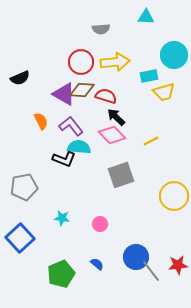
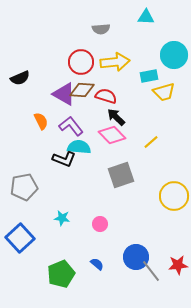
yellow line: moved 1 px down; rotated 14 degrees counterclockwise
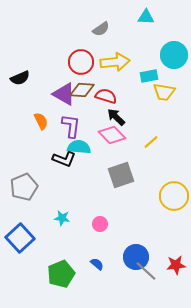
gray semicircle: rotated 30 degrees counterclockwise
yellow trapezoid: rotated 25 degrees clockwise
purple L-shape: rotated 45 degrees clockwise
gray pentagon: rotated 12 degrees counterclockwise
red star: moved 2 px left
gray line: moved 5 px left; rotated 10 degrees counterclockwise
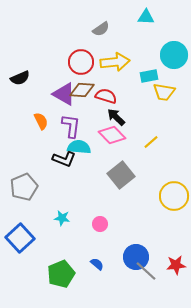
gray square: rotated 20 degrees counterclockwise
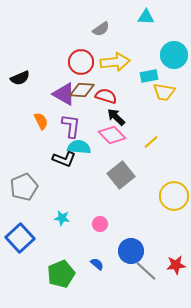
blue circle: moved 5 px left, 6 px up
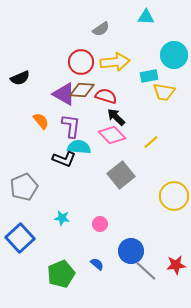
orange semicircle: rotated 12 degrees counterclockwise
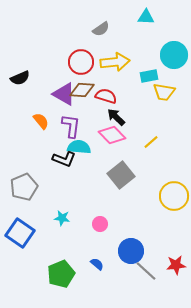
blue square: moved 5 px up; rotated 12 degrees counterclockwise
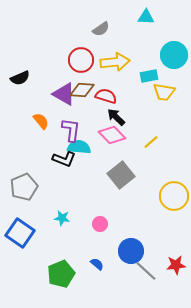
red circle: moved 2 px up
purple L-shape: moved 4 px down
